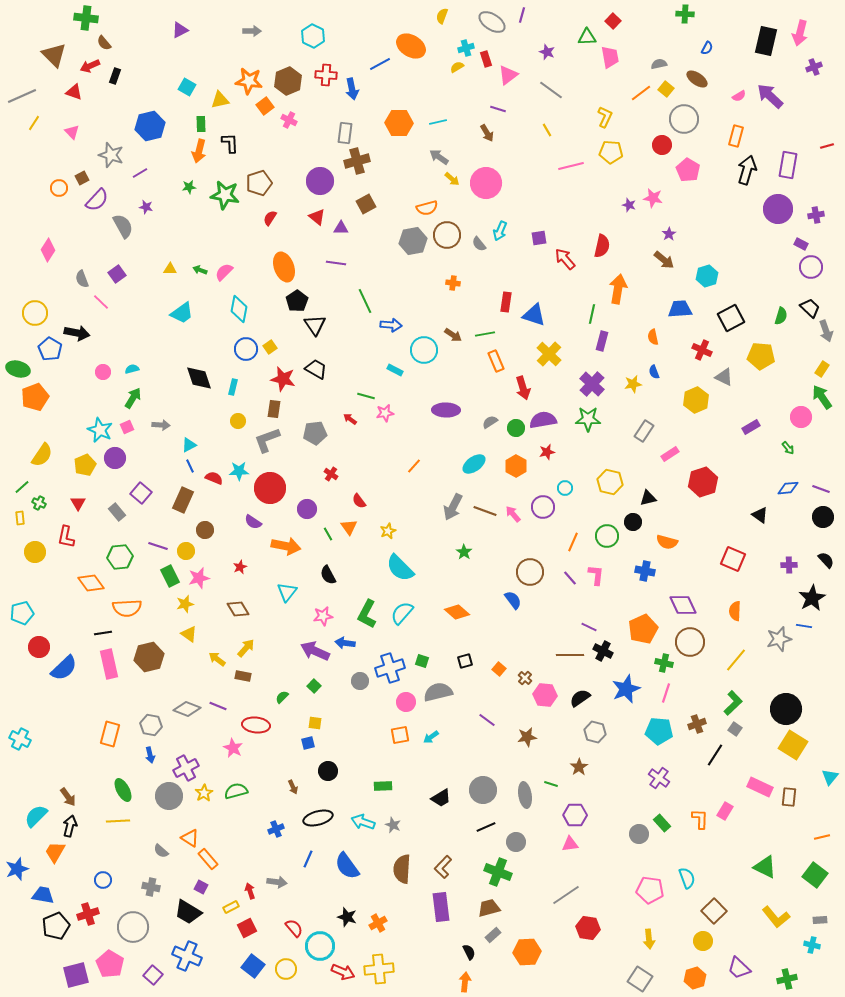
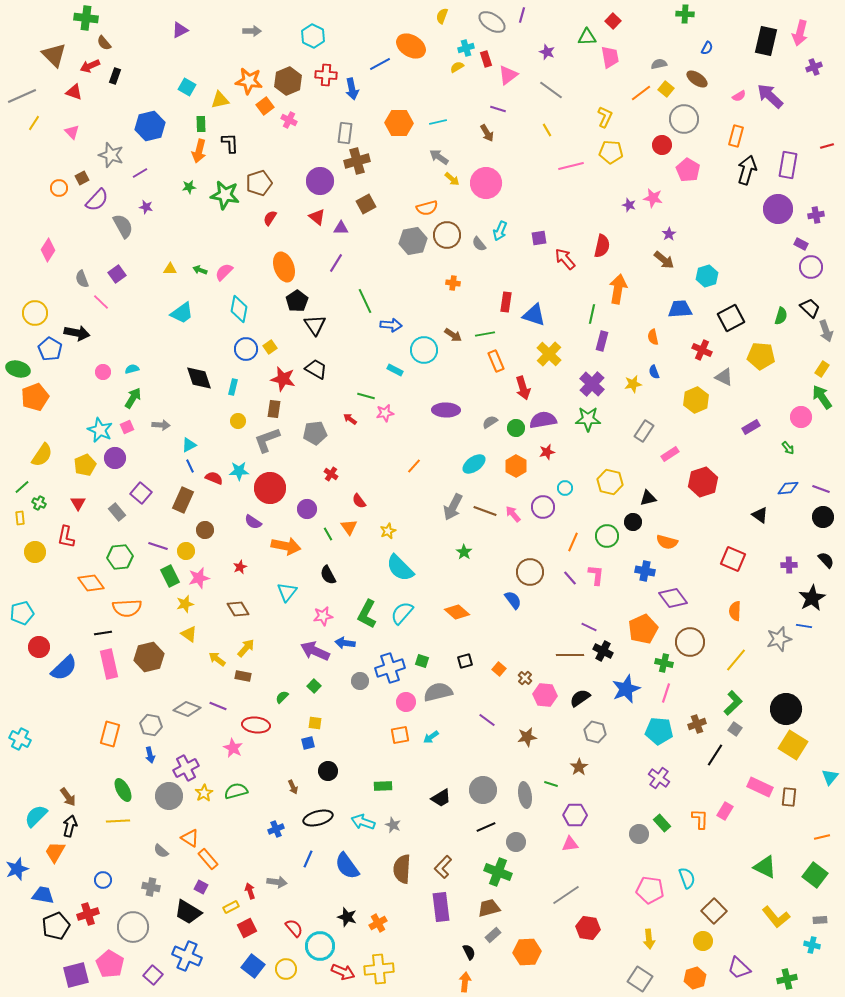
purple line at (336, 263): rotated 66 degrees counterclockwise
purple diamond at (683, 605): moved 10 px left, 7 px up; rotated 12 degrees counterclockwise
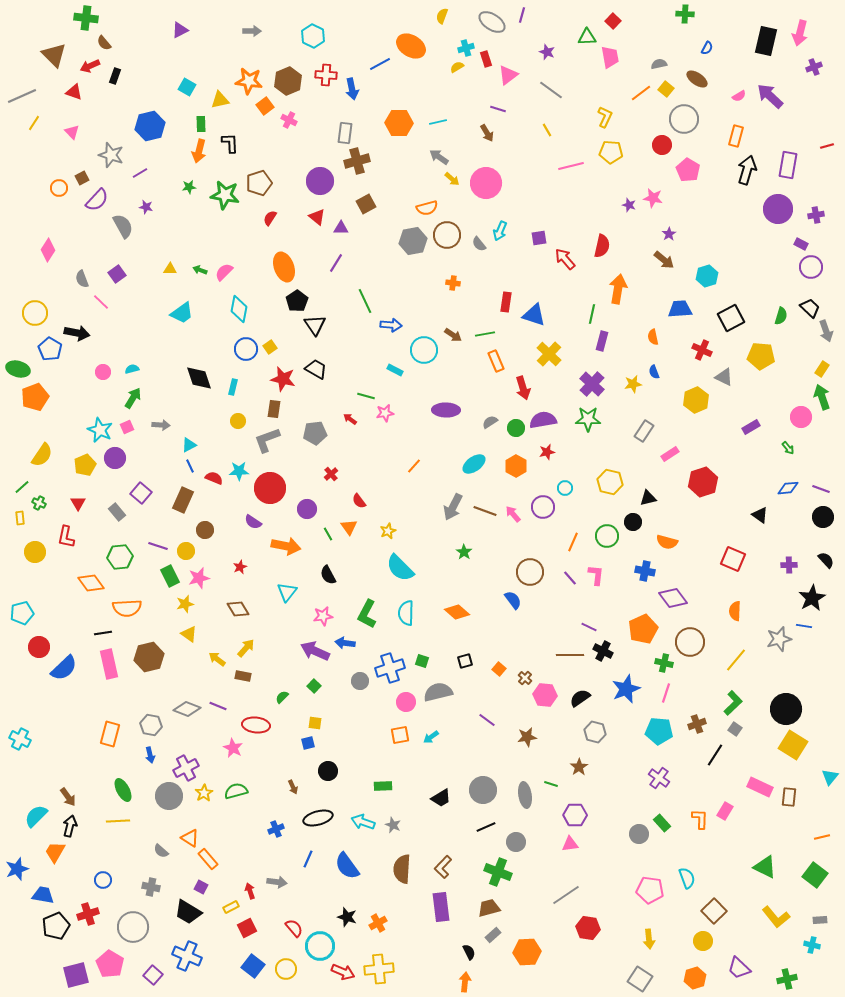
green arrow at (822, 397): rotated 15 degrees clockwise
red cross at (331, 474): rotated 16 degrees clockwise
cyan semicircle at (402, 613): moved 4 px right; rotated 40 degrees counterclockwise
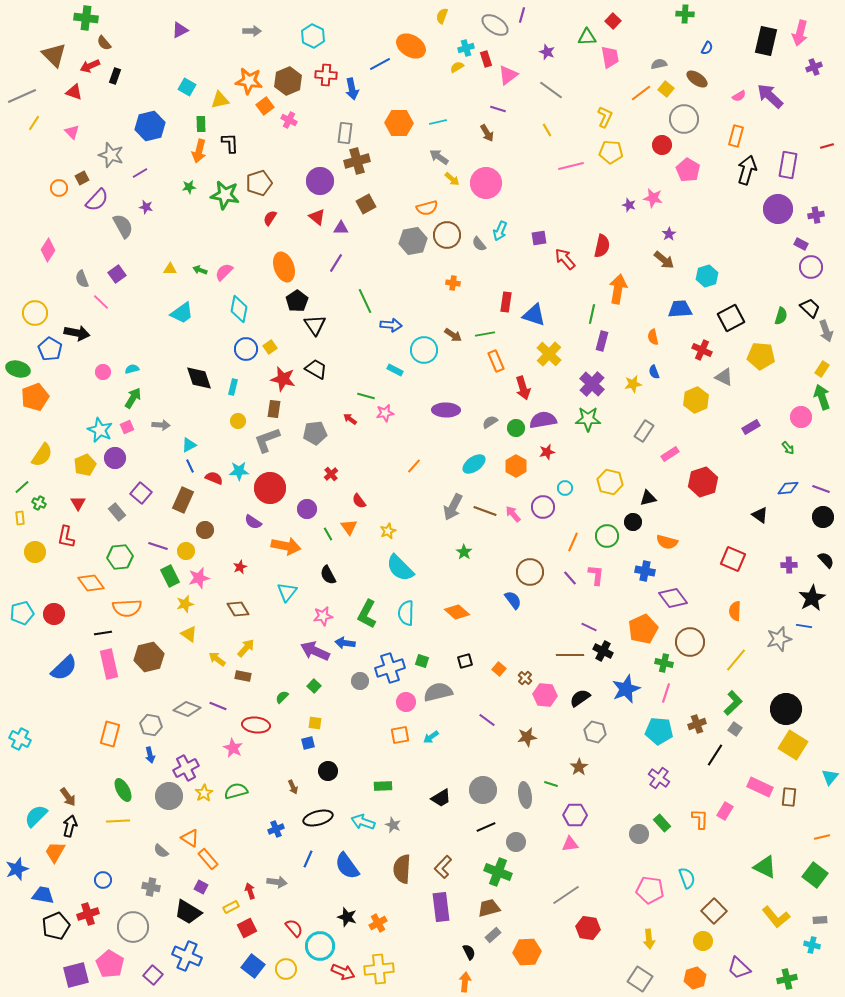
gray ellipse at (492, 22): moved 3 px right, 3 px down
red circle at (39, 647): moved 15 px right, 33 px up
